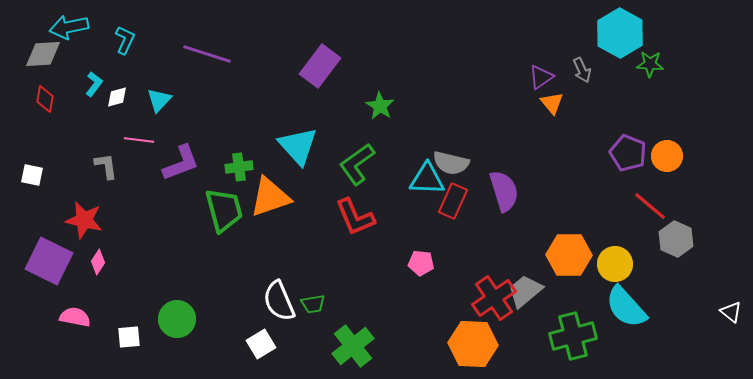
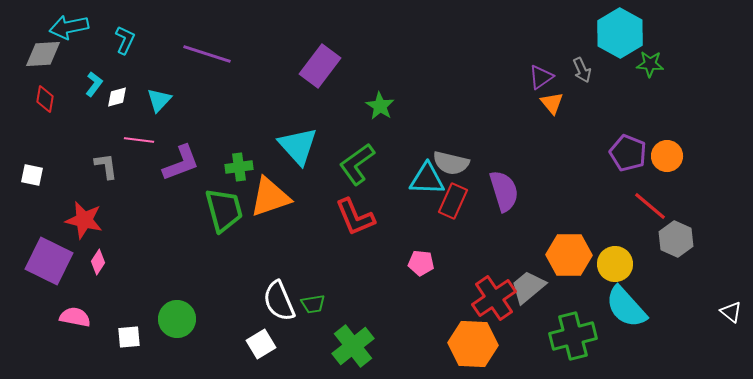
gray trapezoid at (525, 291): moved 3 px right, 4 px up
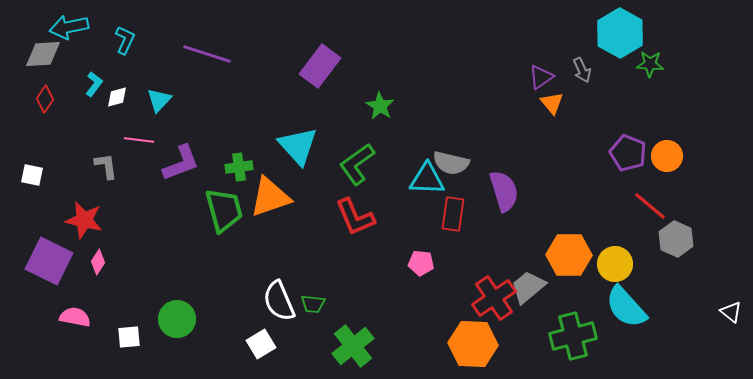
red diamond at (45, 99): rotated 24 degrees clockwise
red rectangle at (453, 201): moved 13 px down; rotated 16 degrees counterclockwise
green trapezoid at (313, 304): rotated 15 degrees clockwise
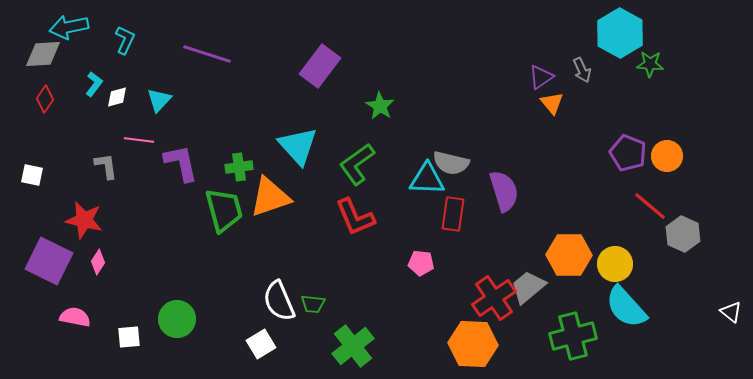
purple L-shape at (181, 163): rotated 81 degrees counterclockwise
gray hexagon at (676, 239): moved 7 px right, 5 px up
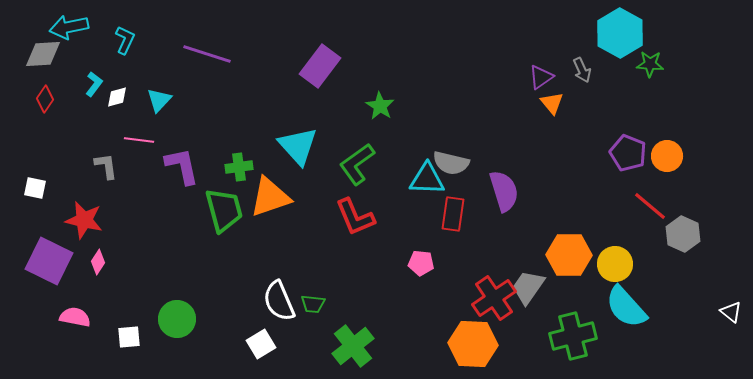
purple L-shape at (181, 163): moved 1 px right, 3 px down
white square at (32, 175): moved 3 px right, 13 px down
gray trapezoid at (528, 287): rotated 15 degrees counterclockwise
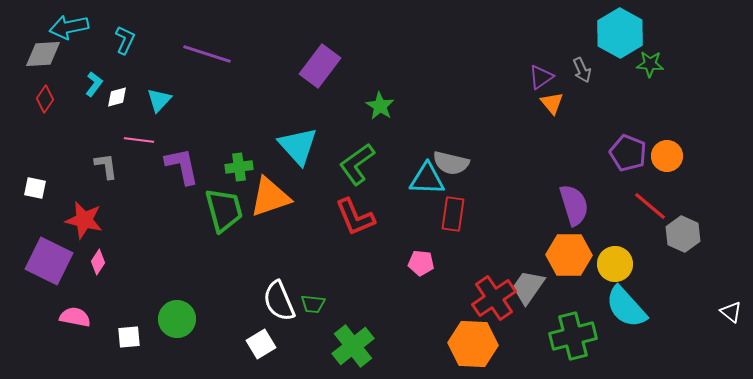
purple semicircle at (504, 191): moved 70 px right, 14 px down
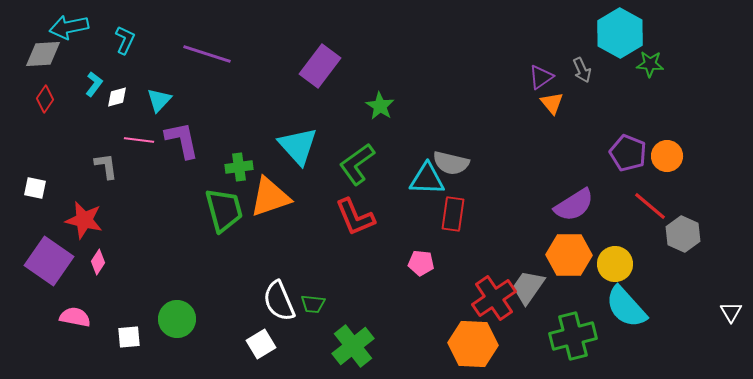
purple L-shape at (182, 166): moved 26 px up
purple semicircle at (574, 205): rotated 75 degrees clockwise
purple square at (49, 261): rotated 9 degrees clockwise
white triangle at (731, 312): rotated 20 degrees clockwise
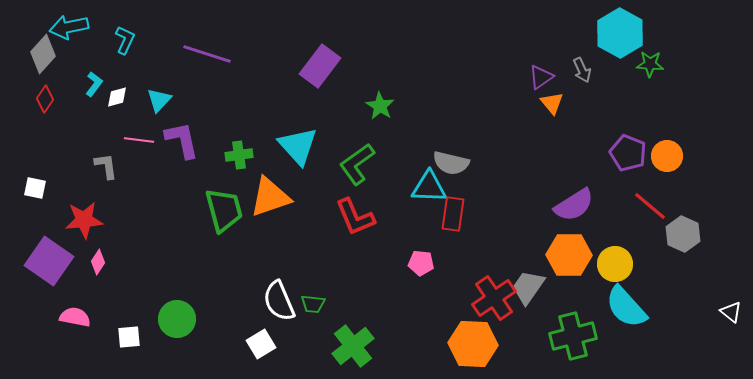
gray diamond at (43, 54): rotated 45 degrees counterclockwise
green cross at (239, 167): moved 12 px up
cyan triangle at (427, 179): moved 2 px right, 8 px down
red star at (84, 220): rotated 18 degrees counterclockwise
white triangle at (731, 312): rotated 20 degrees counterclockwise
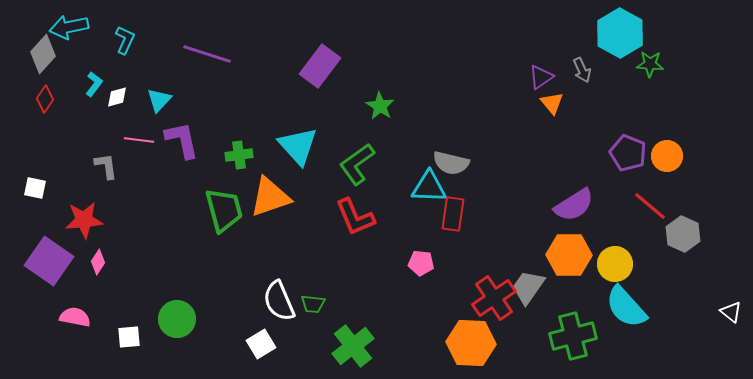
orange hexagon at (473, 344): moved 2 px left, 1 px up
